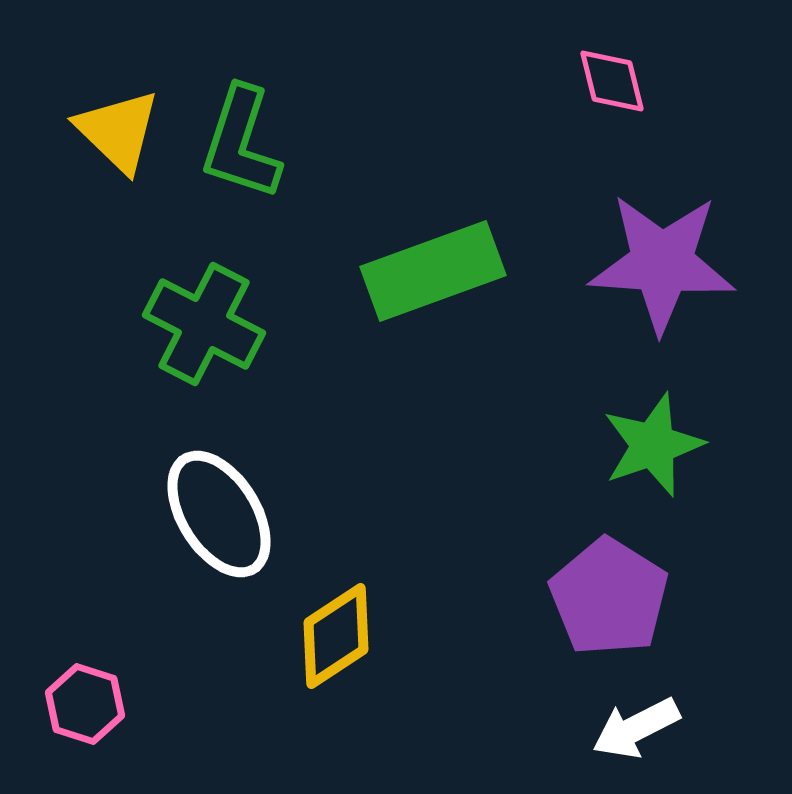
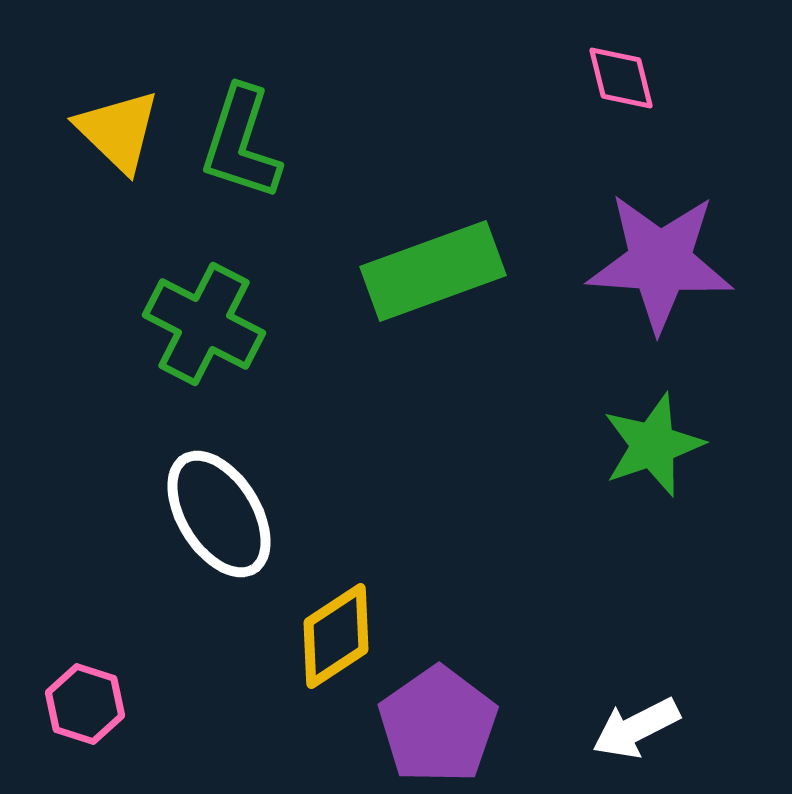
pink diamond: moved 9 px right, 3 px up
purple star: moved 2 px left, 1 px up
purple pentagon: moved 171 px left, 128 px down; rotated 5 degrees clockwise
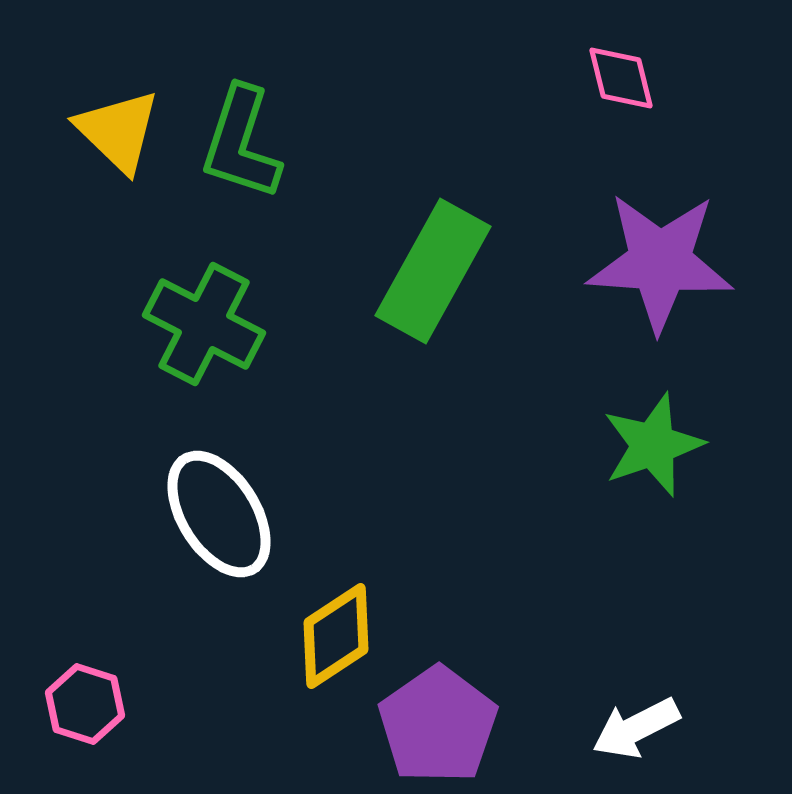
green rectangle: rotated 41 degrees counterclockwise
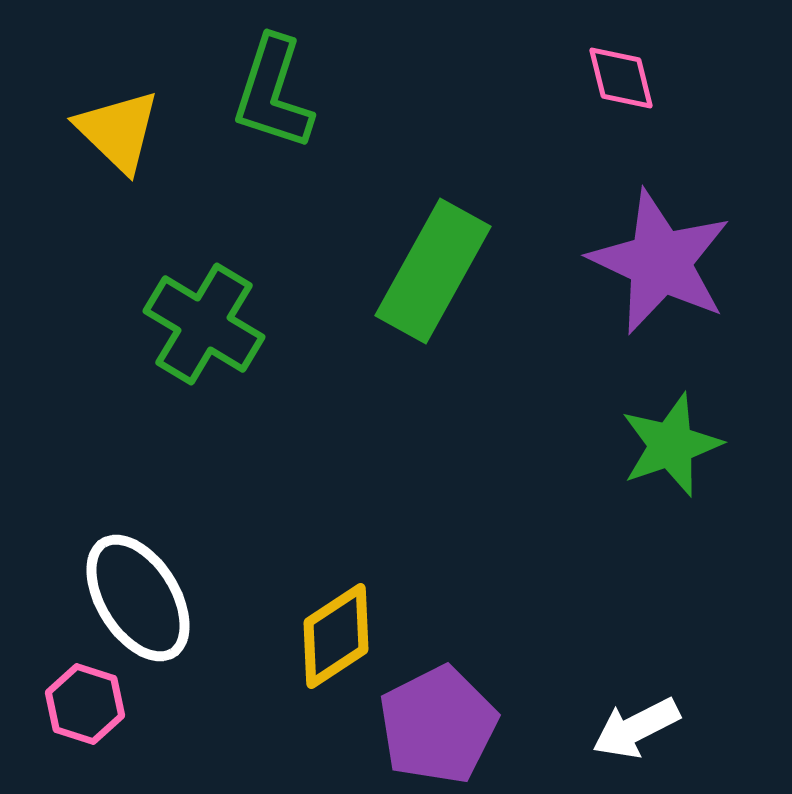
green L-shape: moved 32 px right, 50 px up
purple star: rotated 21 degrees clockwise
green cross: rotated 4 degrees clockwise
green star: moved 18 px right
white ellipse: moved 81 px left, 84 px down
purple pentagon: rotated 8 degrees clockwise
